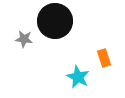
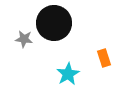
black circle: moved 1 px left, 2 px down
cyan star: moved 10 px left, 3 px up; rotated 15 degrees clockwise
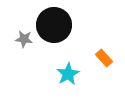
black circle: moved 2 px down
orange rectangle: rotated 24 degrees counterclockwise
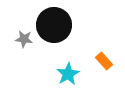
orange rectangle: moved 3 px down
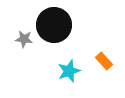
cyan star: moved 1 px right, 3 px up; rotated 10 degrees clockwise
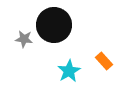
cyan star: rotated 10 degrees counterclockwise
